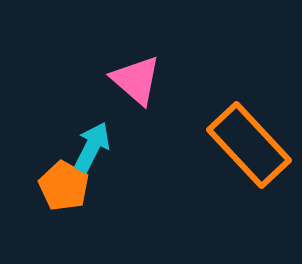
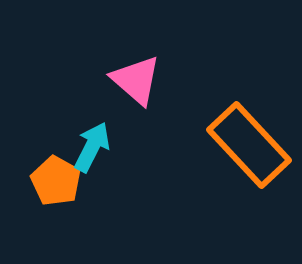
orange pentagon: moved 8 px left, 5 px up
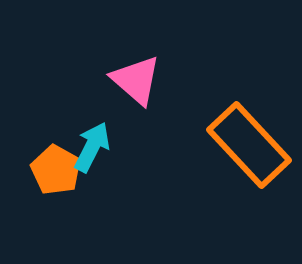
orange pentagon: moved 11 px up
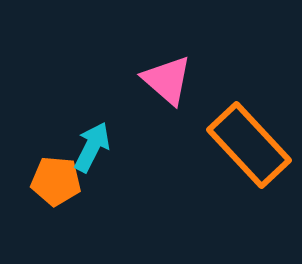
pink triangle: moved 31 px right
orange pentagon: moved 11 px down; rotated 24 degrees counterclockwise
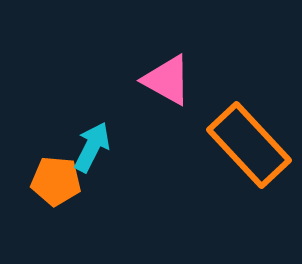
pink triangle: rotated 12 degrees counterclockwise
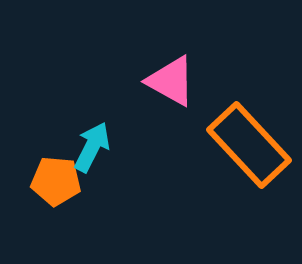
pink triangle: moved 4 px right, 1 px down
